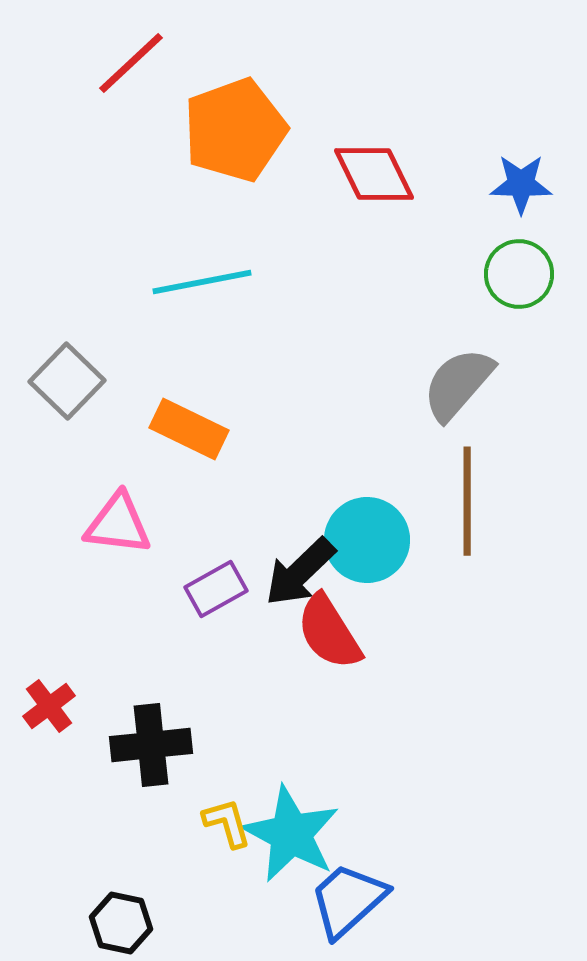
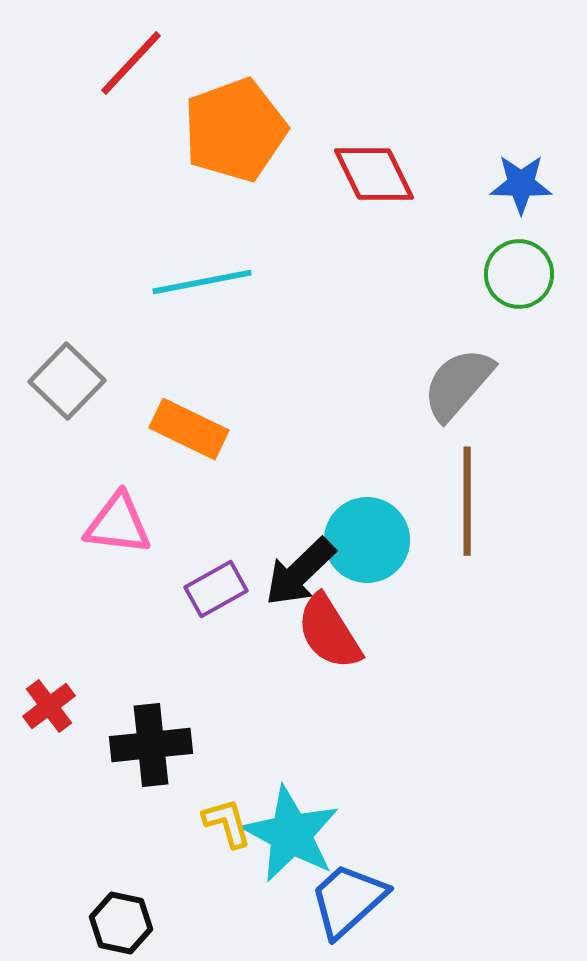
red line: rotated 4 degrees counterclockwise
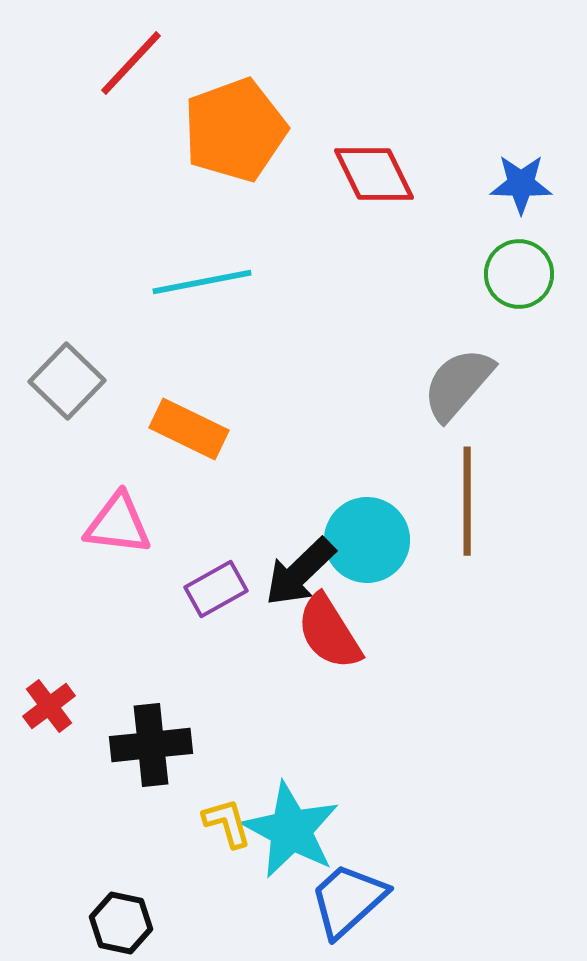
cyan star: moved 4 px up
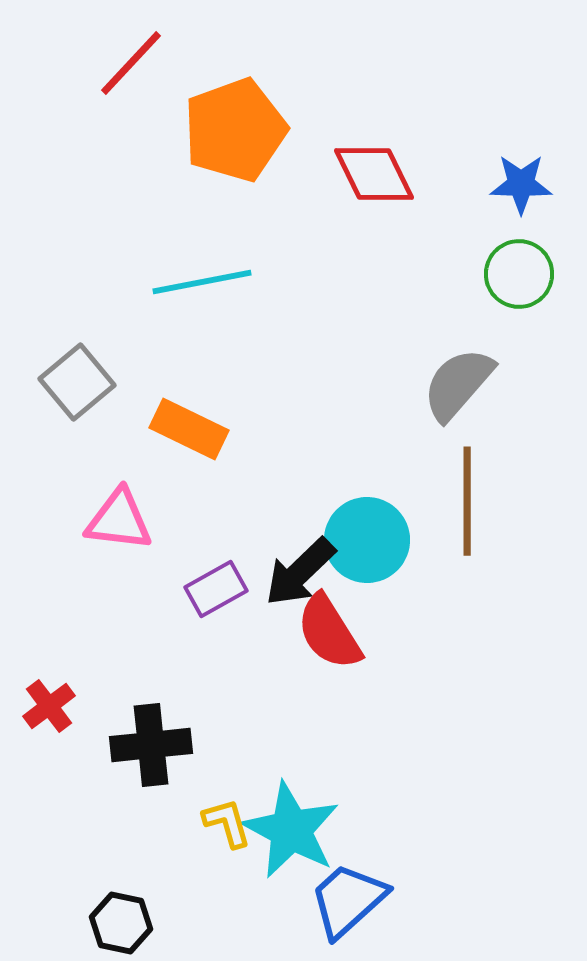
gray square: moved 10 px right, 1 px down; rotated 6 degrees clockwise
pink triangle: moved 1 px right, 4 px up
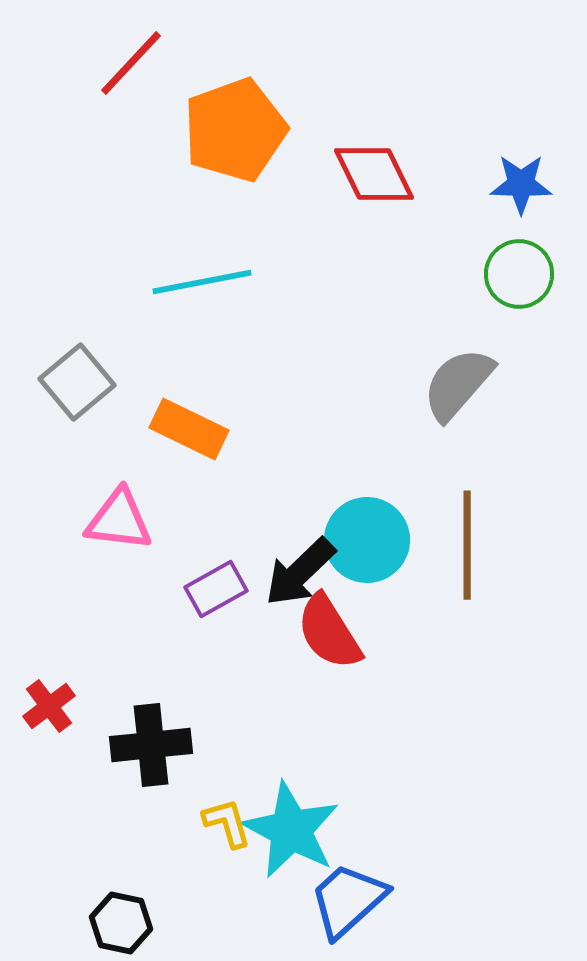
brown line: moved 44 px down
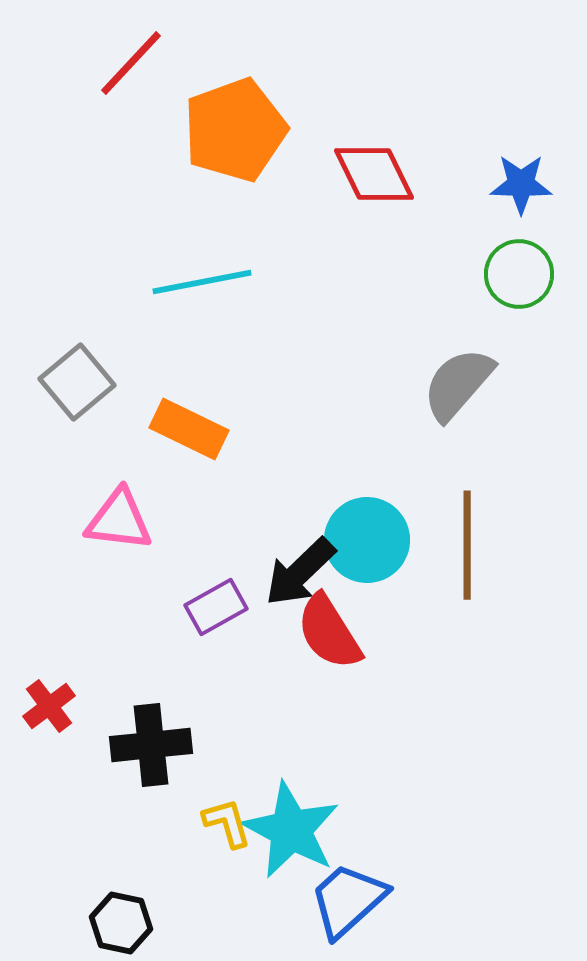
purple rectangle: moved 18 px down
